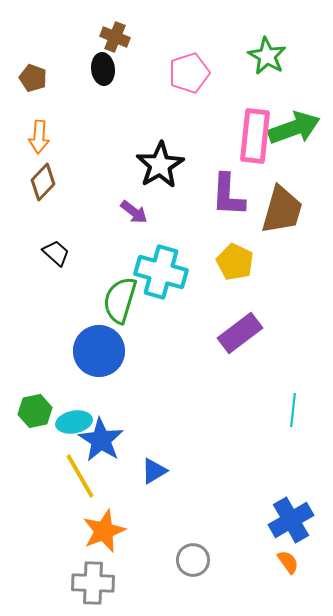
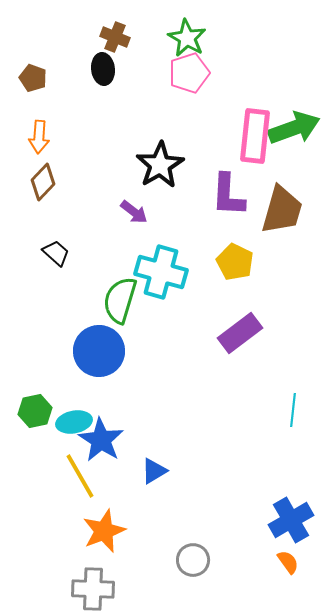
green star: moved 80 px left, 18 px up
gray cross: moved 6 px down
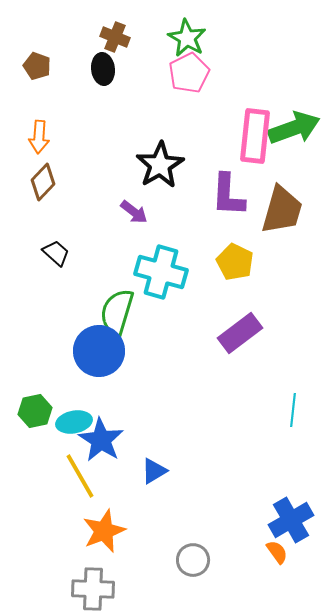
pink pentagon: rotated 9 degrees counterclockwise
brown pentagon: moved 4 px right, 12 px up
green semicircle: moved 3 px left, 12 px down
orange semicircle: moved 11 px left, 10 px up
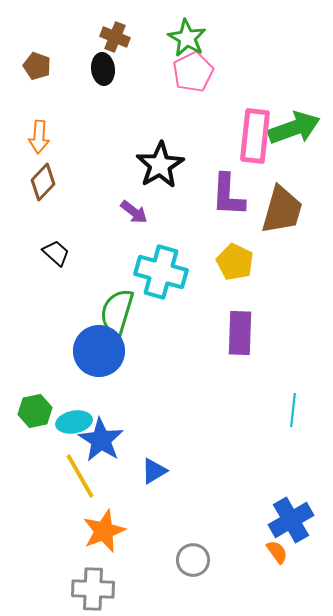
pink pentagon: moved 4 px right, 1 px up
purple rectangle: rotated 51 degrees counterclockwise
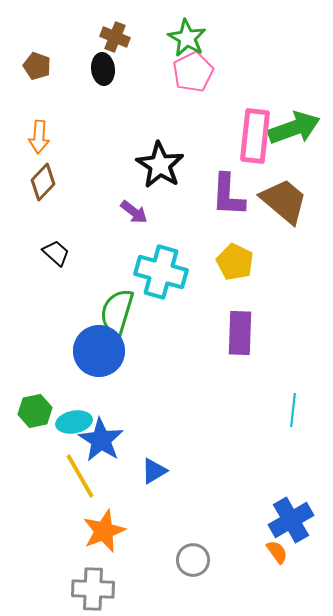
black star: rotated 9 degrees counterclockwise
brown trapezoid: moved 2 px right, 9 px up; rotated 66 degrees counterclockwise
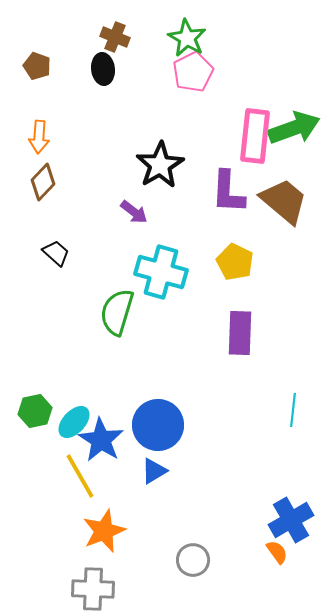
black star: rotated 9 degrees clockwise
purple L-shape: moved 3 px up
blue circle: moved 59 px right, 74 px down
cyan ellipse: rotated 36 degrees counterclockwise
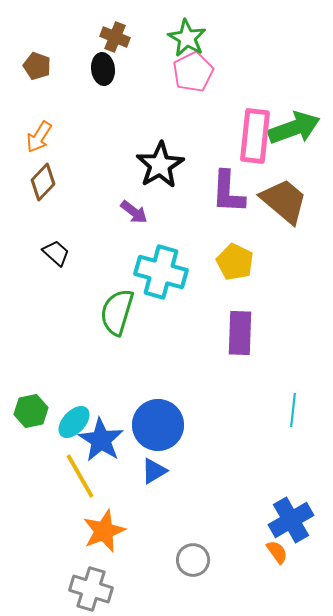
orange arrow: rotated 28 degrees clockwise
green hexagon: moved 4 px left
gray cross: moved 2 px left; rotated 15 degrees clockwise
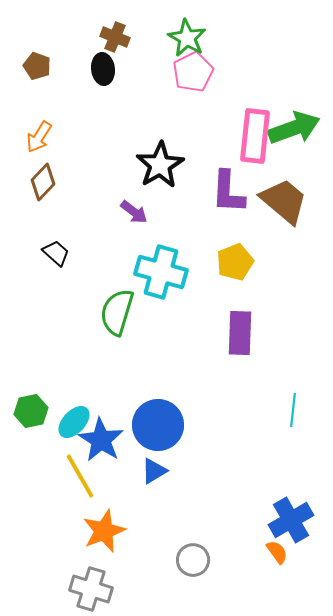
yellow pentagon: rotated 24 degrees clockwise
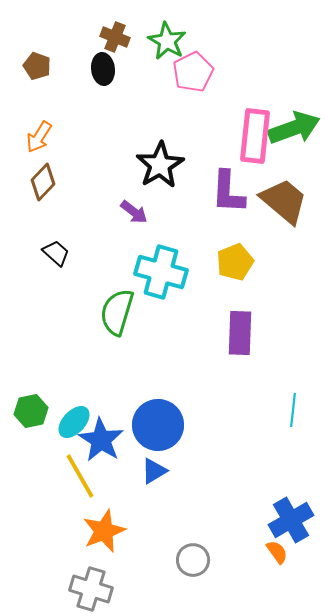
green star: moved 20 px left, 3 px down
